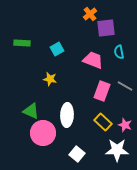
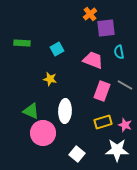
gray line: moved 1 px up
white ellipse: moved 2 px left, 4 px up
yellow rectangle: rotated 60 degrees counterclockwise
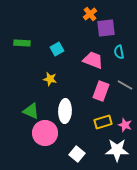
pink rectangle: moved 1 px left
pink circle: moved 2 px right
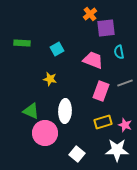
gray line: moved 2 px up; rotated 49 degrees counterclockwise
